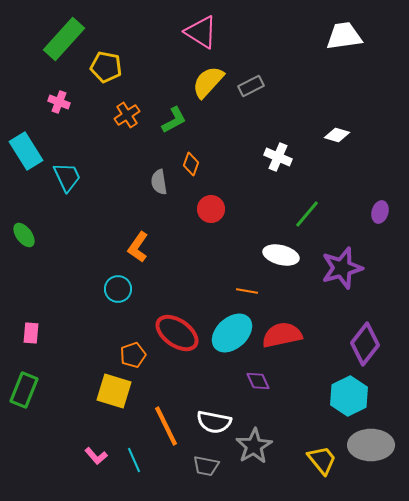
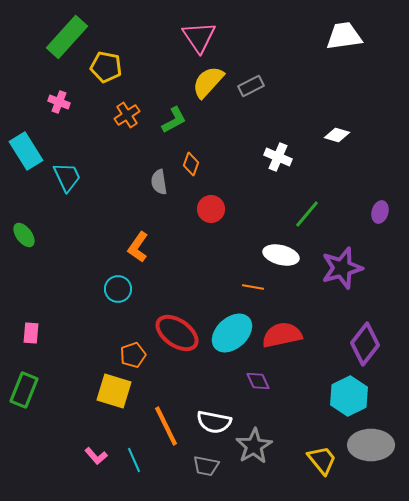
pink triangle at (201, 32): moved 2 px left, 5 px down; rotated 24 degrees clockwise
green rectangle at (64, 39): moved 3 px right, 2 px up
orange line at (247, 291): moved 6 px right, 4 px up
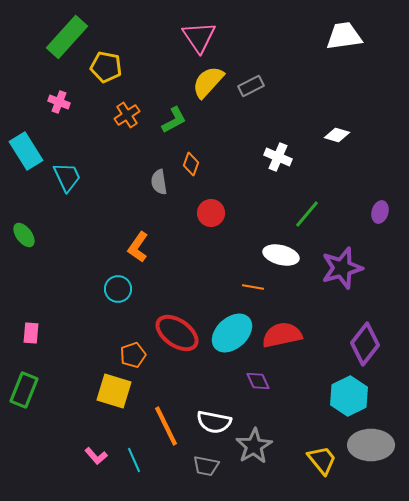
red circle at (211, 209): moved 4 px down
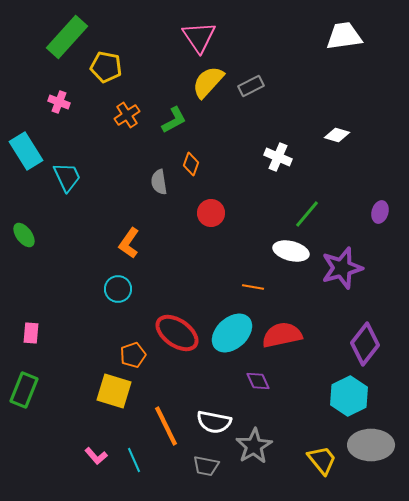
orange L-shape at (138, 247): moved 9 px left, 4 px up
white ellipse at (281, 255): moved 10 px right, 4 px up
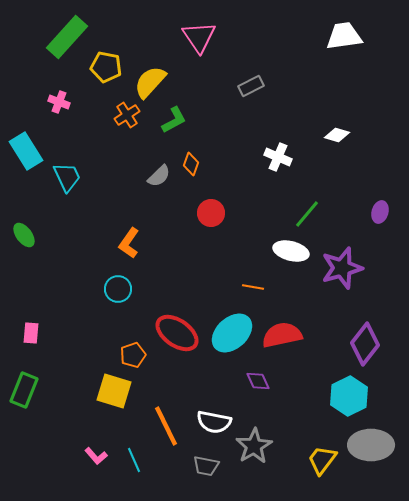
yellow semicircle at (208, 82): moved 58 px left
gray semicircle at (159, 182): moved 6 px up; rotated 125 degrees counterclockwise
yellow trapezoid at (322, 460): rotated 104 degrees counterclockwise
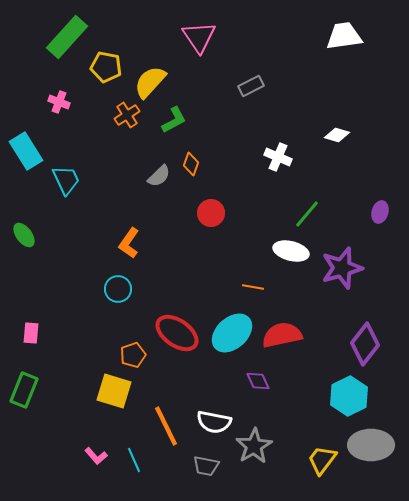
cyan trapezoid at (67, 177): moved 1 px left, 3 px down
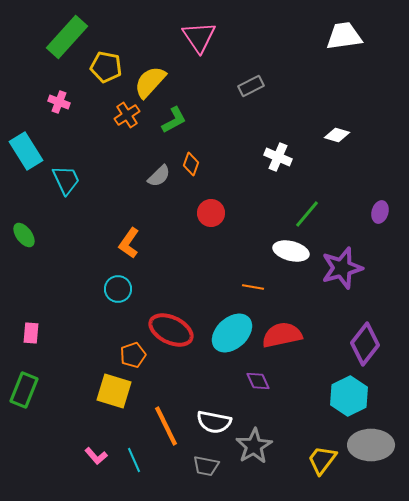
red ellipse at (177, 333): moved 6 px left, 3 px up; rotated 9 degrees counterclockwise
